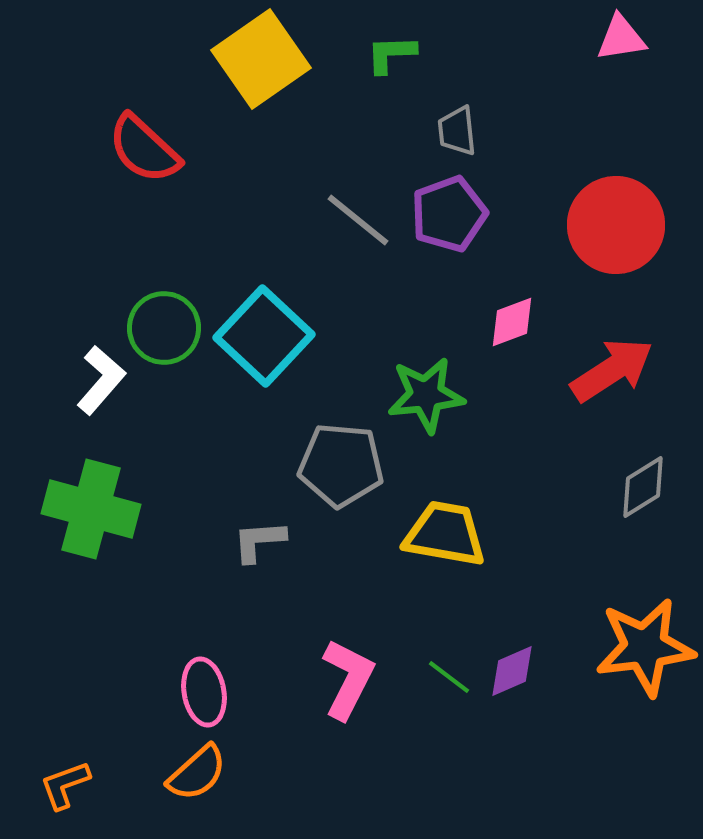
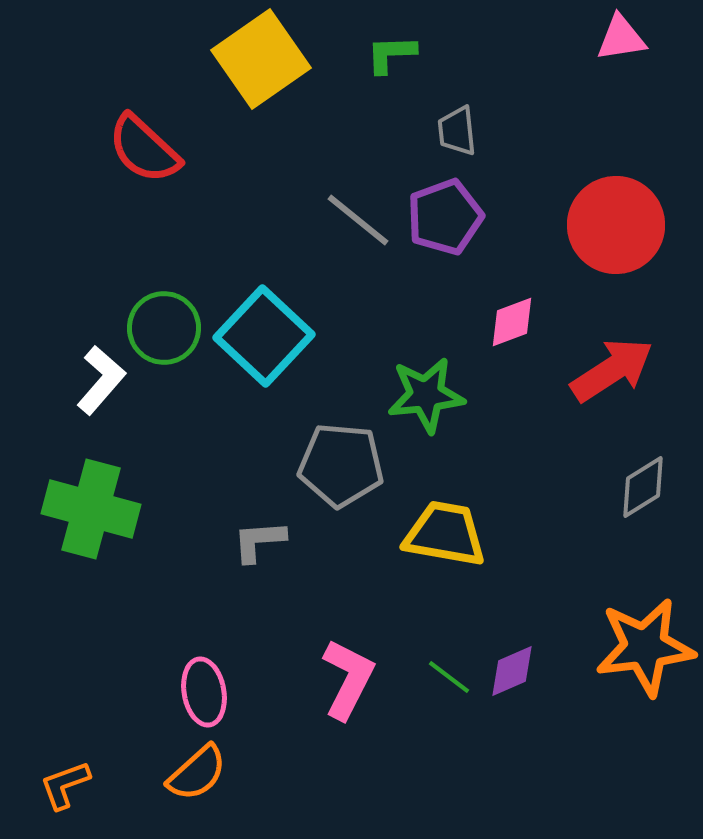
purple pentagon: moved 4 px left, 3 px down
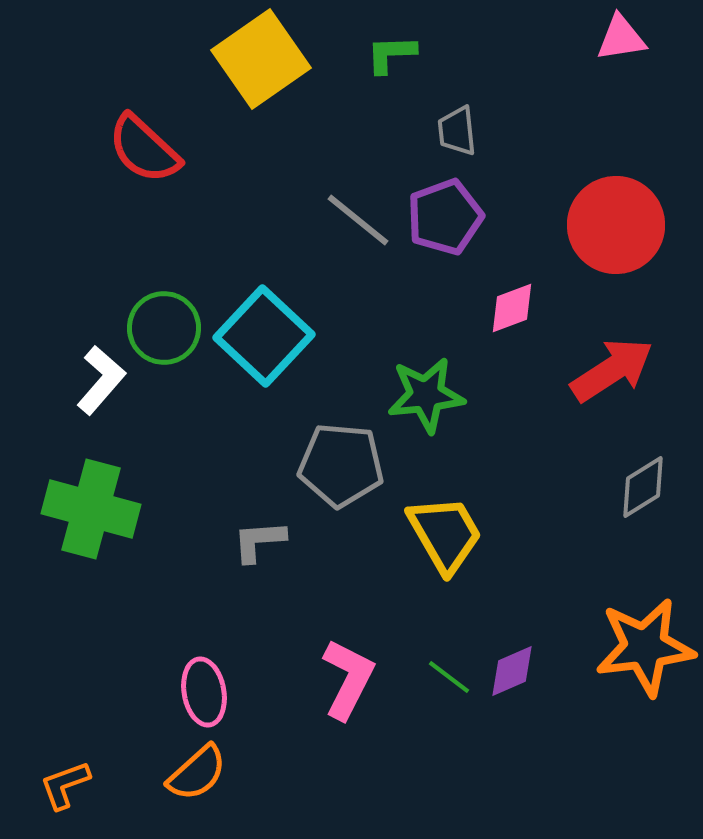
pink diamond: moved 14 px up
yellow trapezoid: rotated 50 degrees clockwise
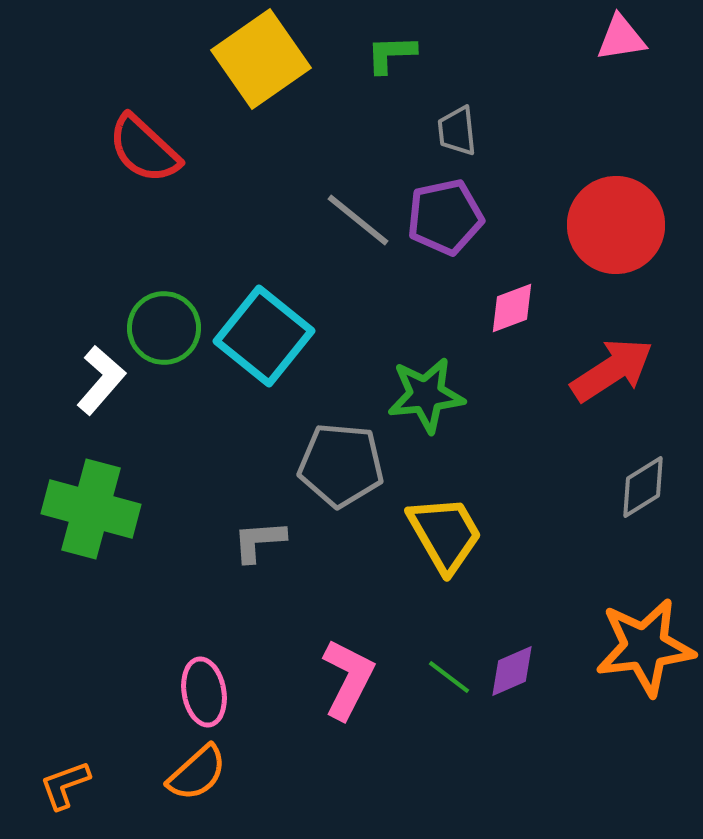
purple pentagon: rotated 8 degrees clockwise
cyan square: rotated 4 degrees counterclockwise
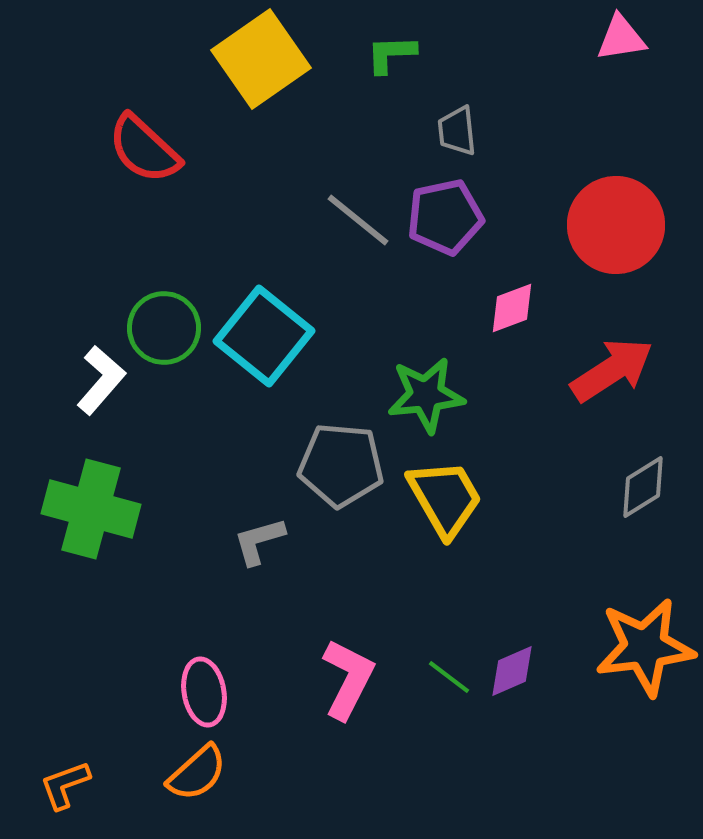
yellow trapezoid: moved 36 px up
gray L-shape: rotated 12 degrees counterclockwise
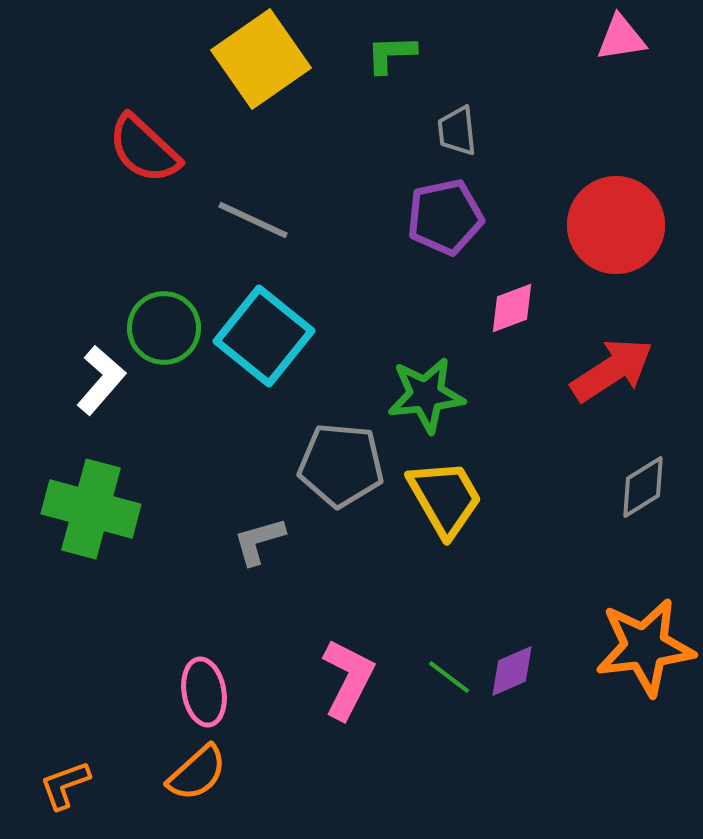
gray line: moved 105 px left; rotated 14 degrees counterclockwise
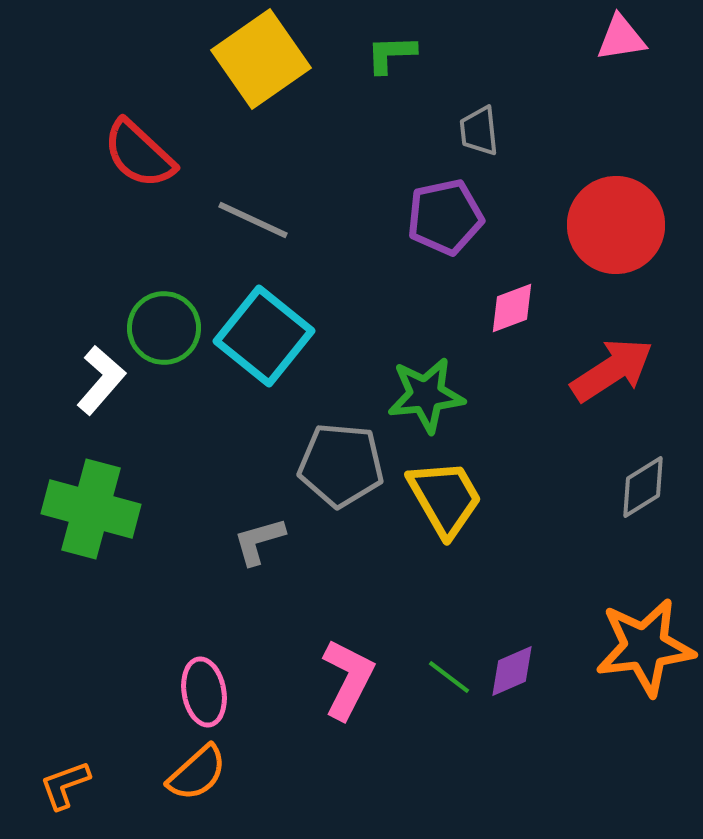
gray trapezoid: moved 22 px right
red semicircle: moved 5 px left, 5 px down
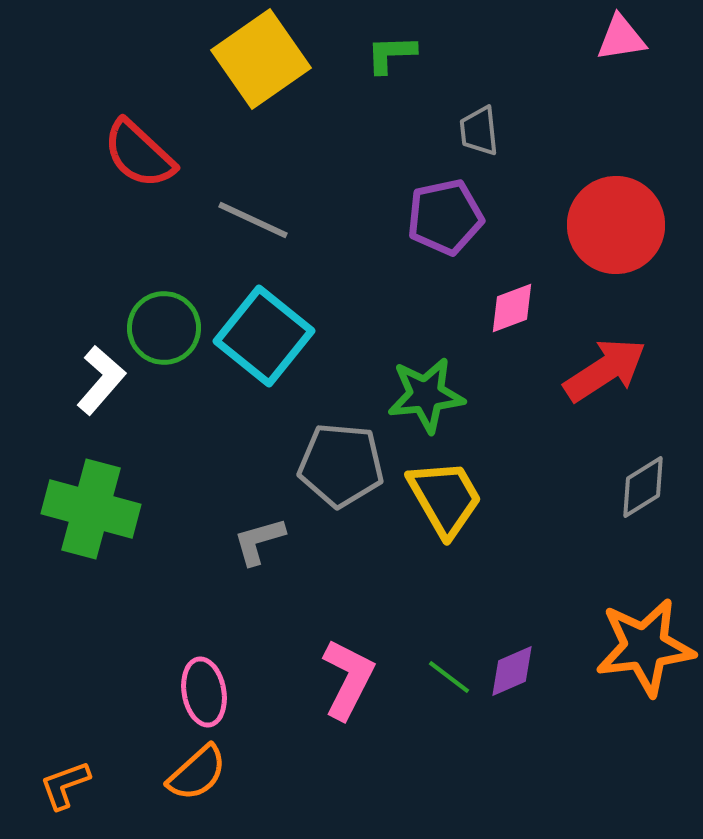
red arrow: moved 7 px left
